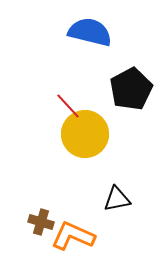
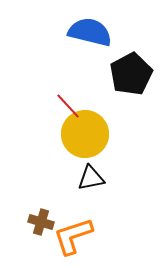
black pentagon: moved 15 px up
black triangle: moved 26 px left, 21 px up
orange L-shape: rotated 42 degrees counterclockwise
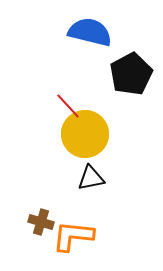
orange L-shape: rotated 24 degrees clockwise
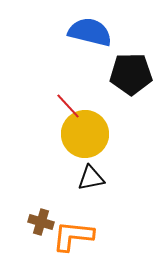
black pentagon: rotated 27 degrees clockwise
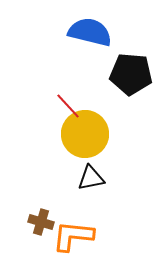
black pentagon: rotated 6 degrees clockwise
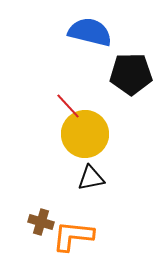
black pentagon: rotated 6 degrees counterclockwise
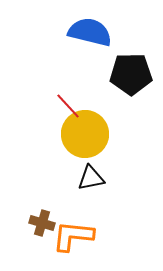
brown cross: moved 1 px right, 1 px down
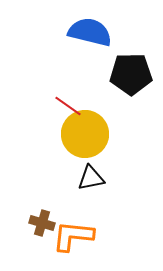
red line: rotated 12 degrees counterclockwise
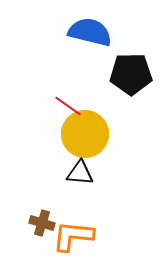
black triangle: moved 11 px left, 5 px up; rotated 16 degrees clockwise
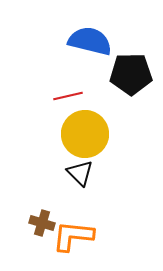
blue semicircle: moved 9 px down
red line: moved 10 px up; rotated 48 degrees counterclockwise
black triangle: rotated 40 degrees clockwise
